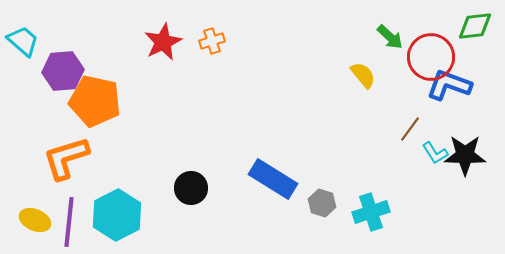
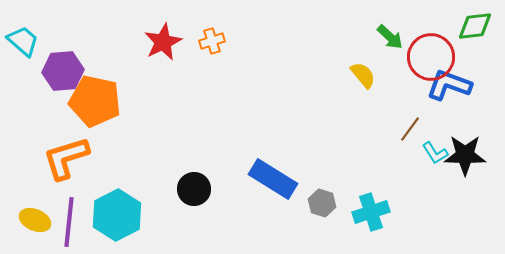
black circle: moved 3 px right, 1 px down
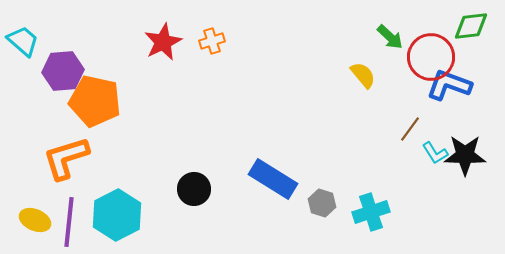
green diamond: moved 4 px left
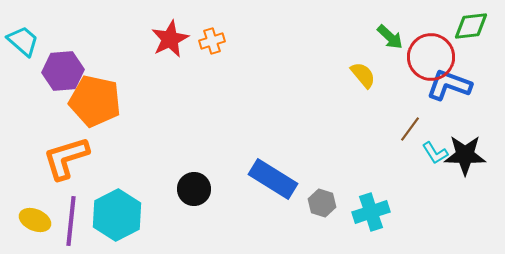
red star: moved 7 px right, 3 px up
purple line: moved 2 px right, 1 px up
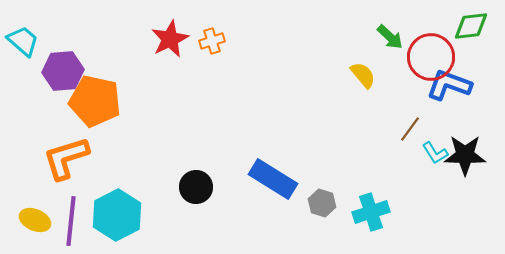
black circle: moved 2 px right, 2 px up
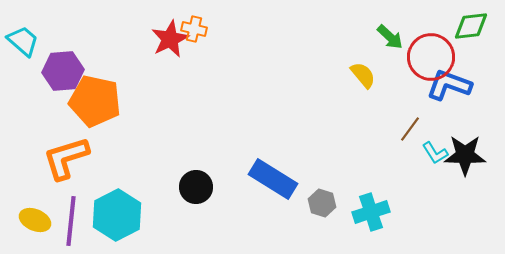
orange cross: moved 18 px left, 12 px up; rotated 30 degrees clockwise
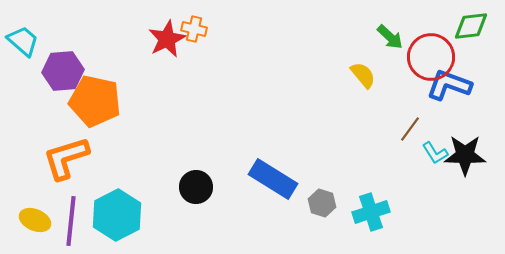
red star: moved 3 px left
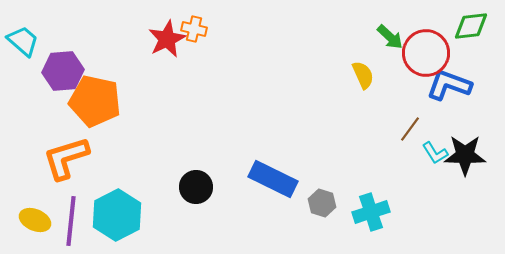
red circle: moved 5 px left, 4 px up
yellow semicircle: rotated 16 degrees clockwise
blue rectangle: rotated 6 degrees counterclockwise
